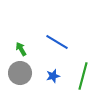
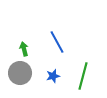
blue line: rotated 30 degrees clockwise
green arrow: moved 3 px right; rotated 16 degrees clockwise
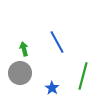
blue star: moved 1 px left, 12 px down; rotated 24 degrees counterclockwise
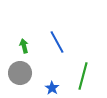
green arrow: moved 3 px up
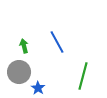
gray circle: moved 1 px left, 1 px up
blue star: moved 14 px left
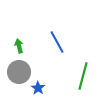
green arrow: moved 5 px left
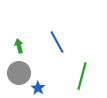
gray circle: moved 1 px down
green line: moved 1 px left
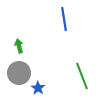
blue line: moved 7 px right, 23 px up; rotated 20 degrees clockwise
green line: rotated 36 degrees counterclockwise
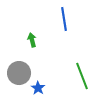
green arrow: moved 13 px right, 6 px up
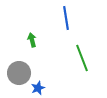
blue line: moved 2 px right, 1 px up
green line: moved 18 px up
blue star: rotated 16 degrees clockwise
